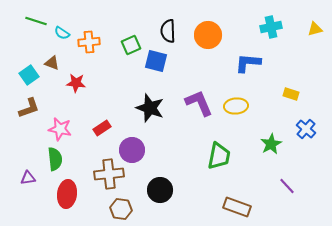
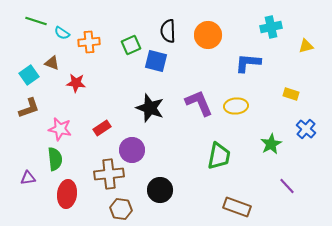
yellow triangle: moved 9 px left, 17 px down
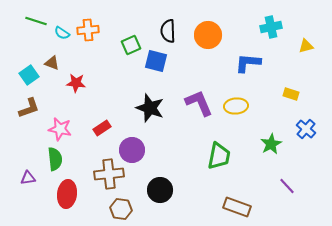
orange cross: moved 1 px left, 12 px up
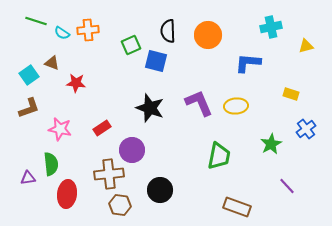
blue cross: rotated 12 degrees clockwise
green semicircle: moved 4 px left, 5 px down
brown hexagon: moved 1 px left, 4 px up
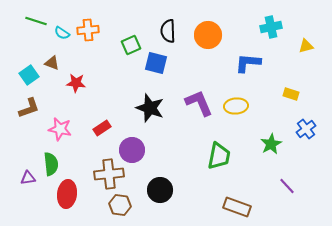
blue square: moved 2 px down
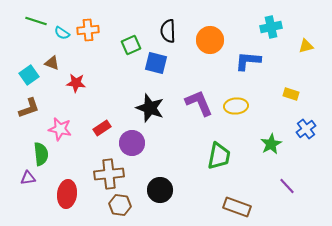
orange circle: moved 2 px right, 5 px down
blue L-shape: moved 2 px up
purple circle: moved 7 px up
green semicircle: moved 10 px left, 10 px up
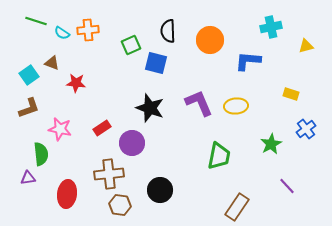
brown rectangle: rotated 76 degrees counterclockwise
